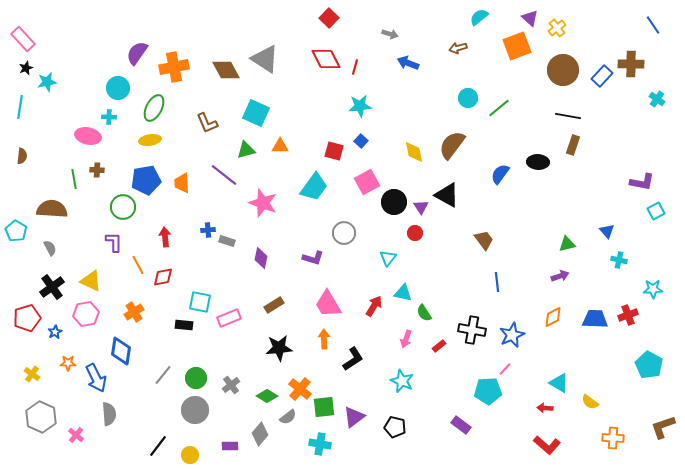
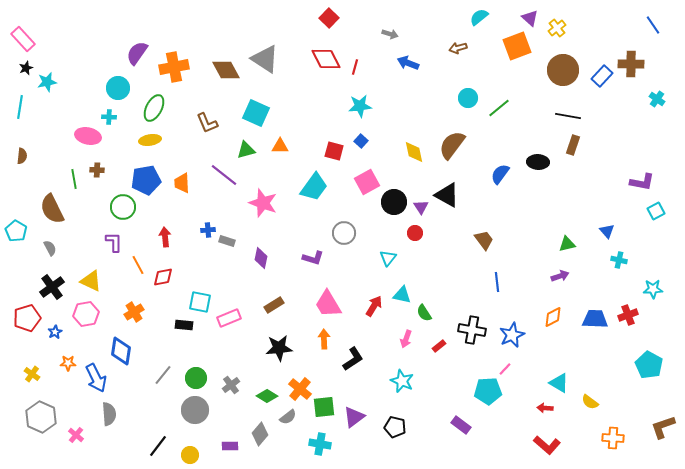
brown semicircle at (52, 209): rotated 120 degrees counterclockwise
cyan triangle at (403, 293): moved 1 px left, 2 px down
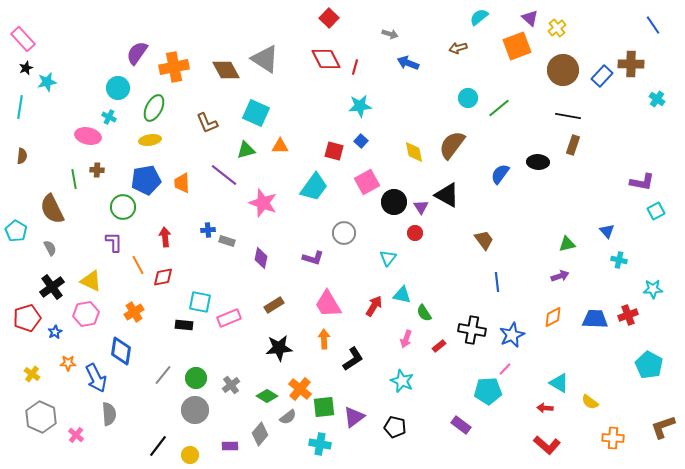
cyan cross at (109, 117): rotated 24 degrees clockwise
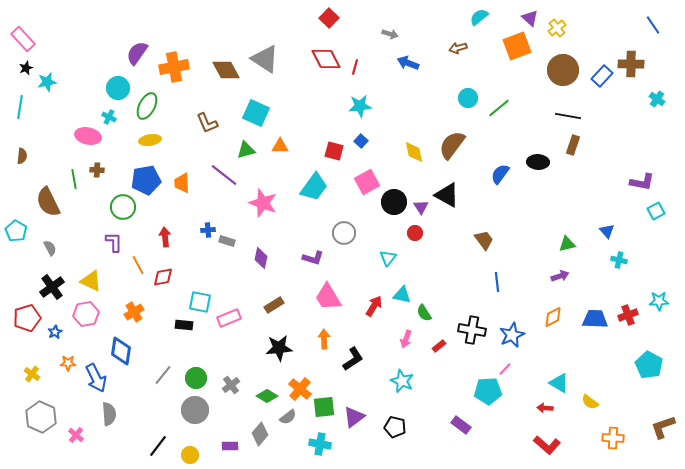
green ellipse at (154, 108): moved 7 px left, 2 px up
brown semicircle at (52, 209): moved 4 px left, 7 px up
cyan star at (653, 289): moved 6 px right, 12 px down
pink trapezoid at (328, 304): moved 7 px up
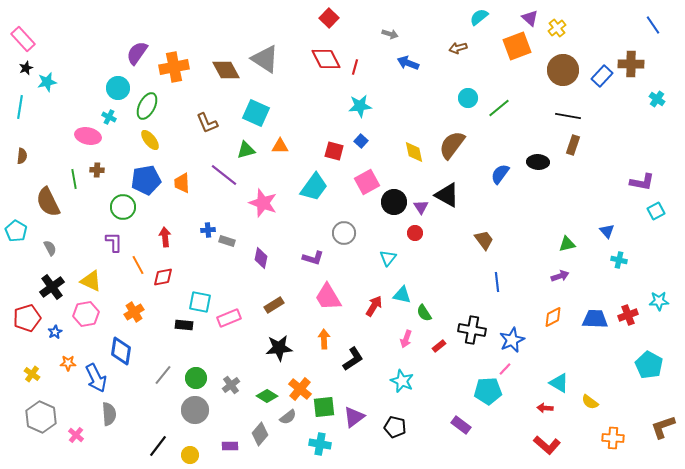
yellow ellipse at (150, 140): rotated 60 degrees clockwise
blue star at (512, 335): moved 5 px down
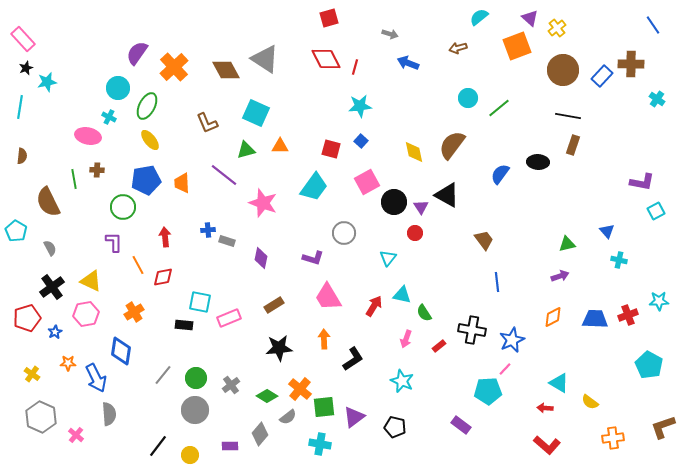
red square at (329, 18): rotated 30 degrees clockwise
orange cross at (174, 67): rotated 32 degrees counterclockwise
red square at (334, 151): moved 3 px left, 2 px up
orange cross at (613, 438): rotated 10 degrees counterclockwise
